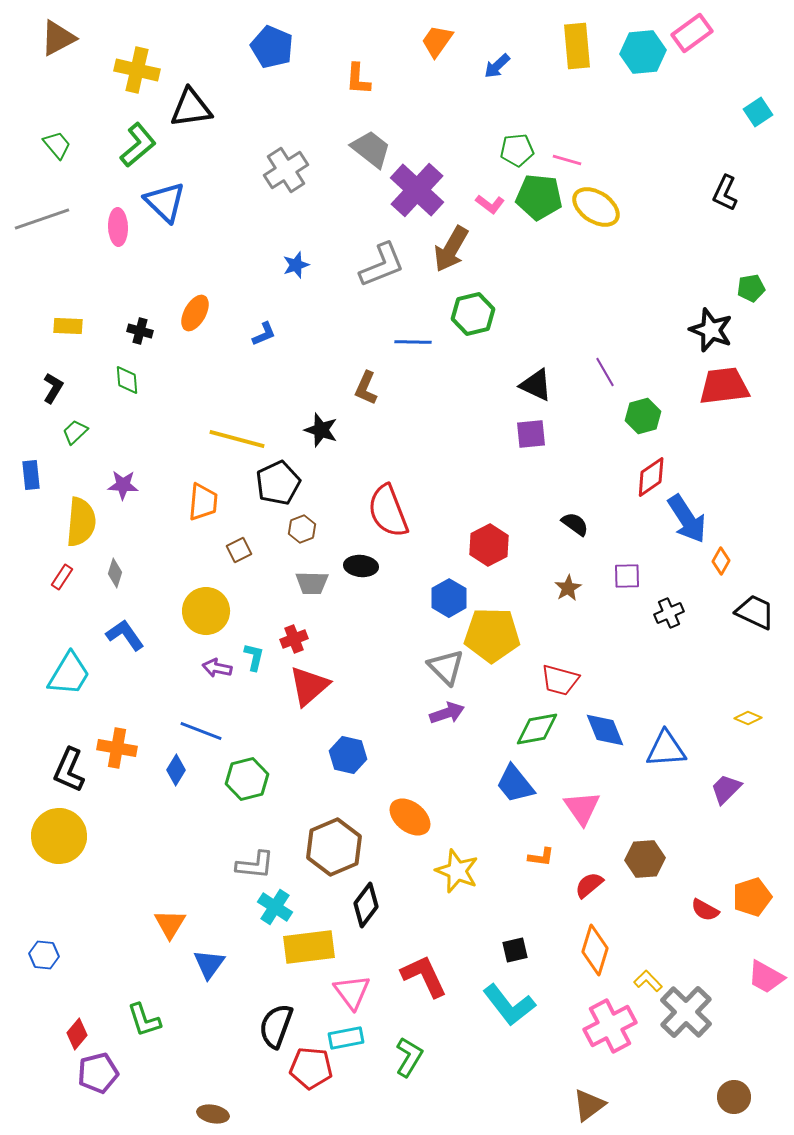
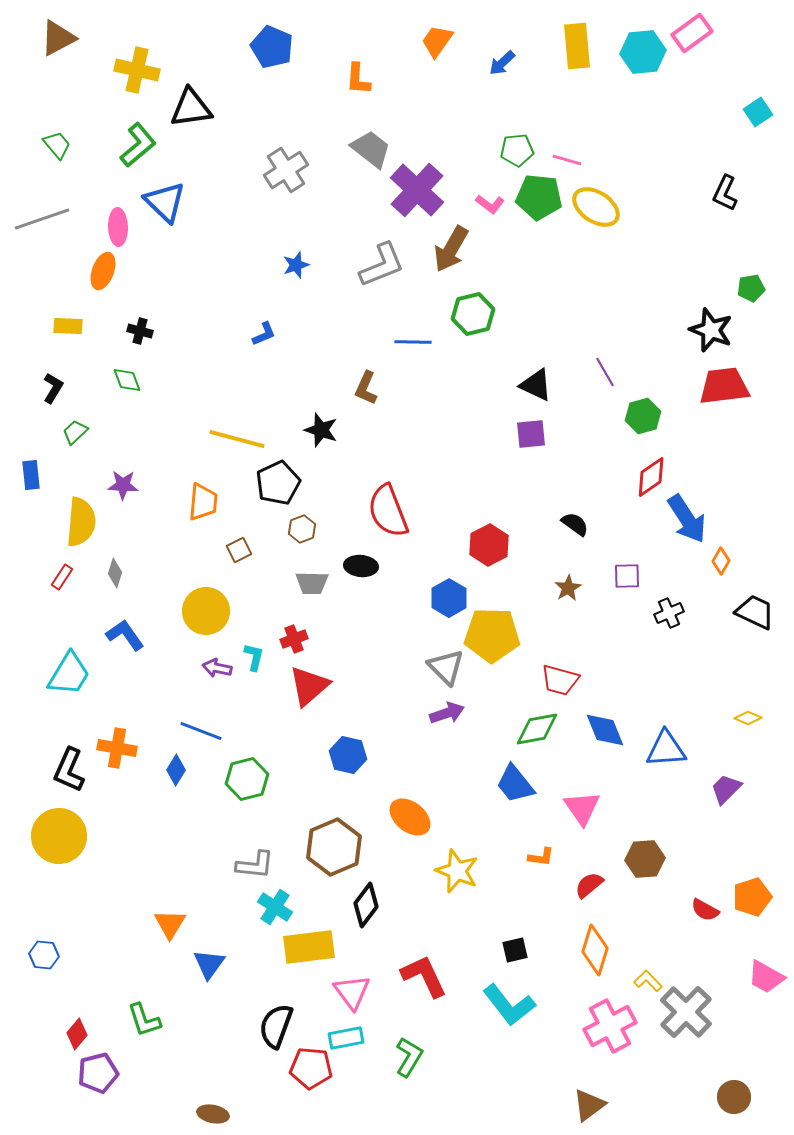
blue arrow at (497, 66): moved 5 px right, 3 px up
orange ellipse at (195, 313): moved 92 px left, 42 px up; rotated 9 degrees counterclockwise
green diamond at (127, 380): rotated 16 degrees counterclockwise
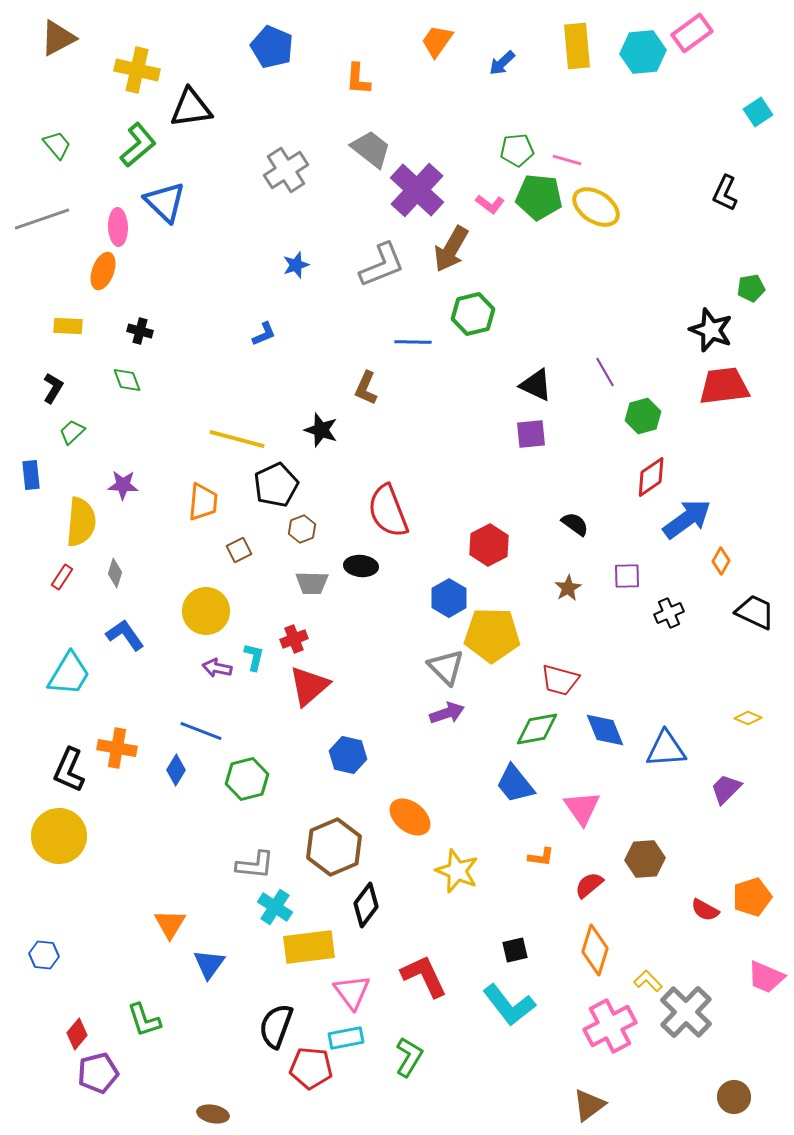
green trapezoid at (75, 432): moved 3 px left
black pentagon at (278, 483): moved 2 px left, 2 px down
blue arrow at (687, 519): rotated 93 degrees counterclockwise
pink trapezoid at (766, 977): rotated 6 degrees counterclockwise
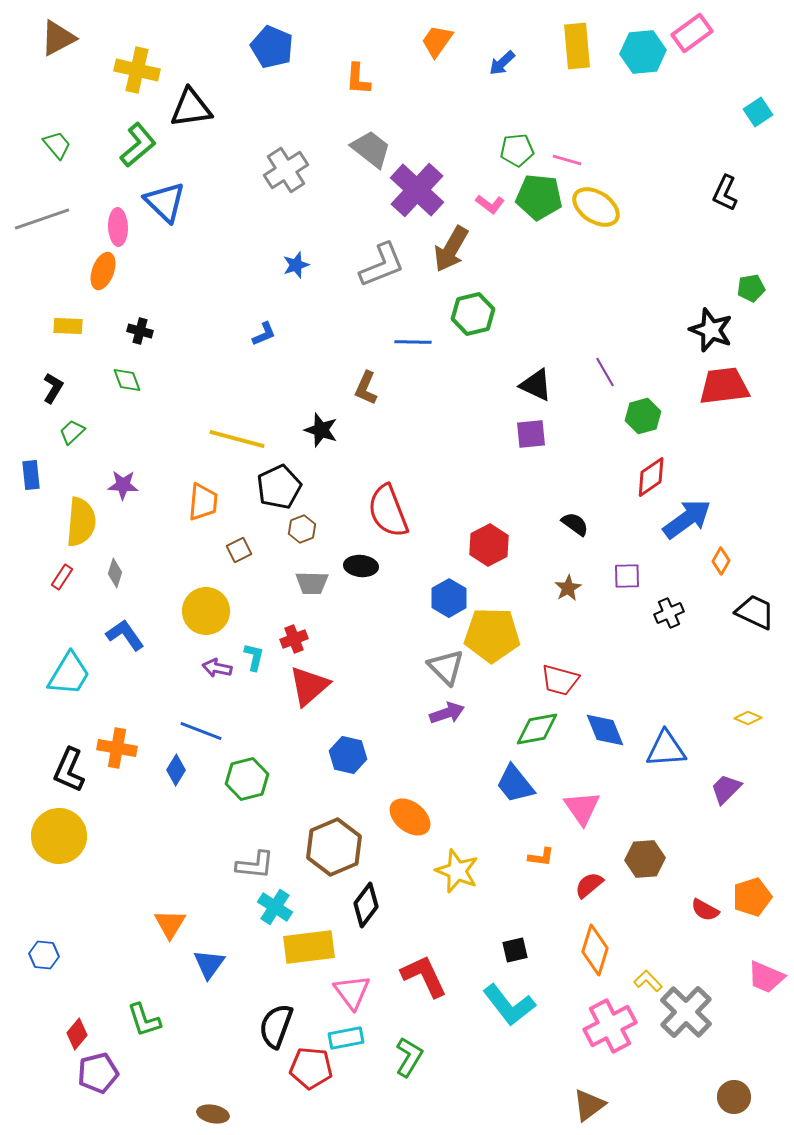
black pentagon at (276, 485): moved 3 px right, 2 px down
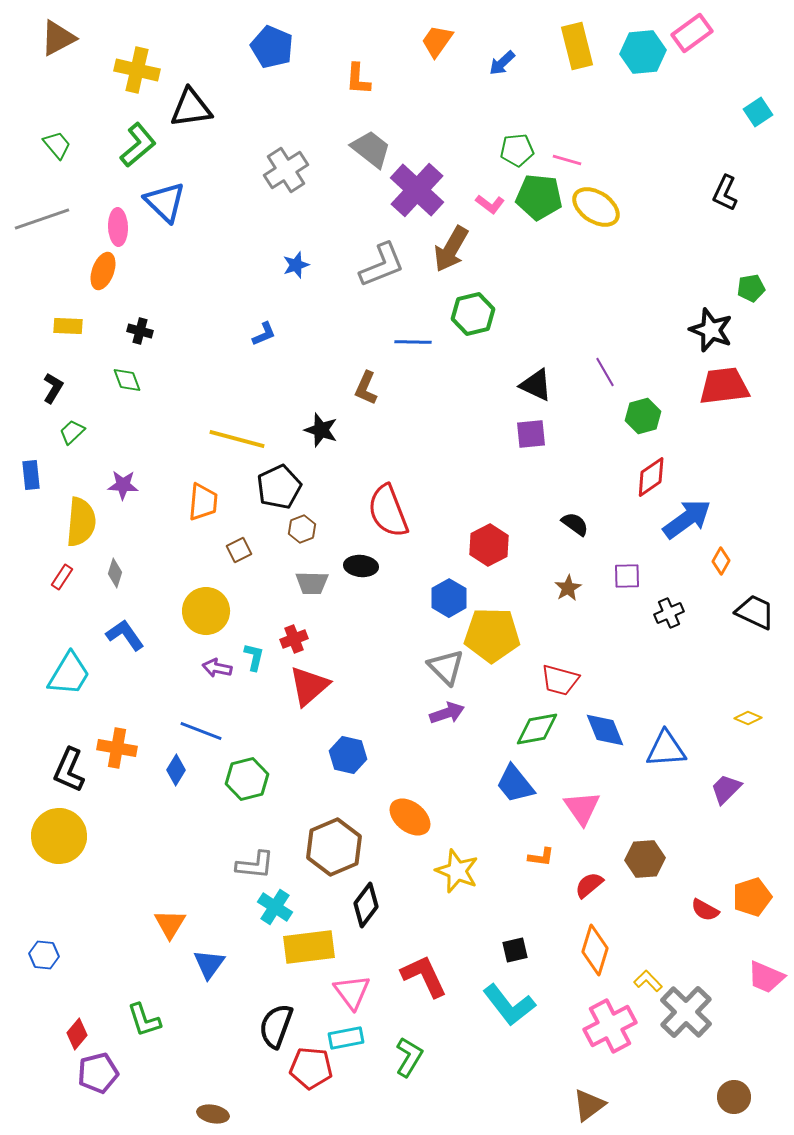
yellow rectangle at (577, 46): rotated 9 degrees counterclockwise
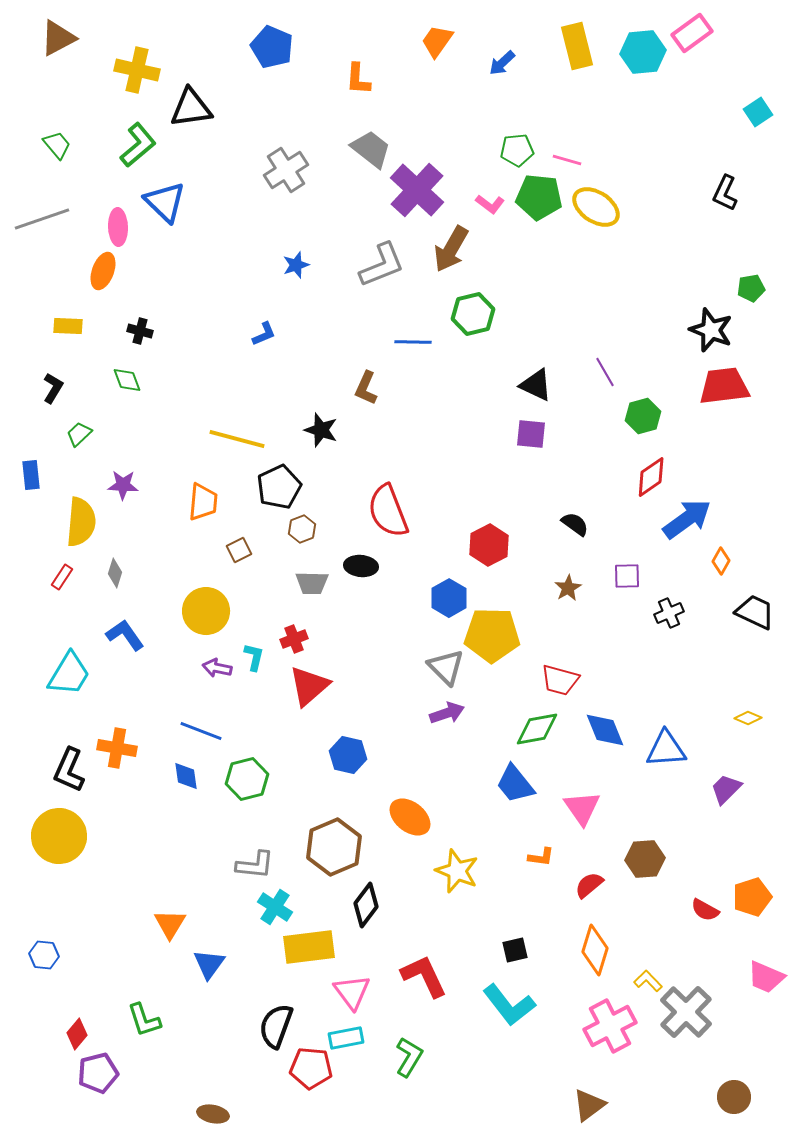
green trapezoid at (72, 432): moved 7 px right, 2 px down
purple square at (531, 434): rotated 12 degrees clockwise
blue diamond at (176, 770): moved 10 px right, 6 px down; rotated 40 degrees counterclockwise
